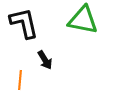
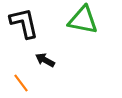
black arrow: rotated 150 degrees clockwise
orange line: moved 1 px right, 3 px down; rotated 42 degrees counterclockwise
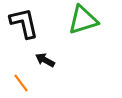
green triangle: rotated 28 degrees counterclockwise
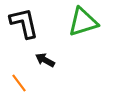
green triangle: moved 2 px down
orange line: moved 2 px left
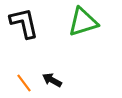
black arrow: moved 7 px right, 20 px down
orange line: moved 5 px right
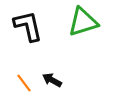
black L-shape: moved 4 px right, 3 px down
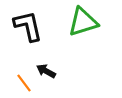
black arrow: moved 6 px left, 9 px up
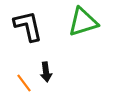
black arrow: moved 1 px down; rotated 126 degrees counterclockwise
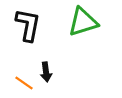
black L-shape: moved 1 px up; rotated 24 degrees clockwise
orange line: rotated 18 degrees counterclockwise
